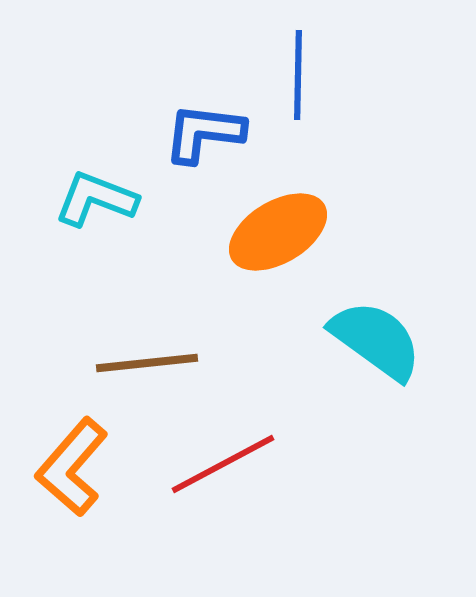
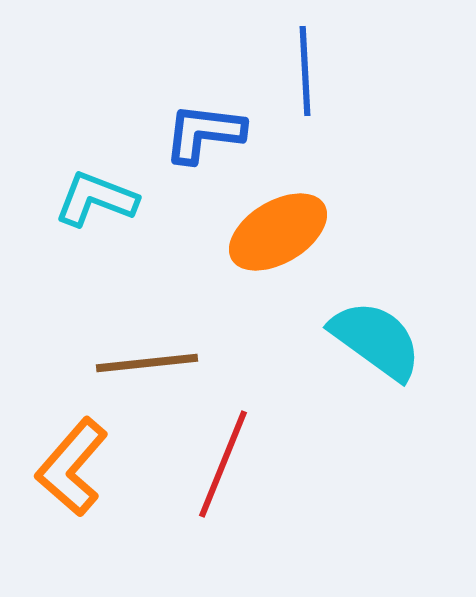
blue line: moved 7 px right, 4 px up; rotated 4 degrees counterclockwise
red line: rotated 40 degrees counterclockwise
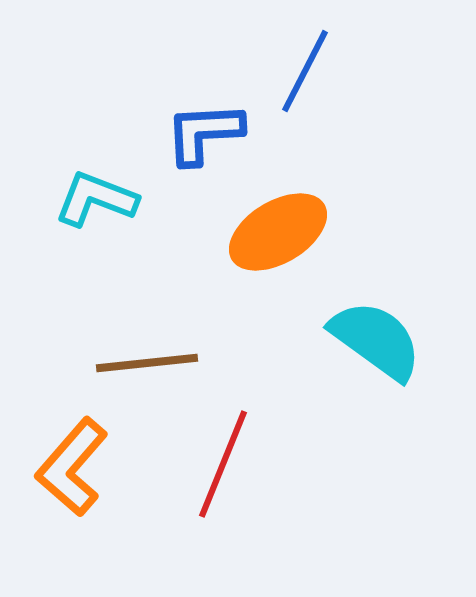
blue line: rotated 30 degrees clockwise
blue L-shape: rotated 10 degrees counterclockwise
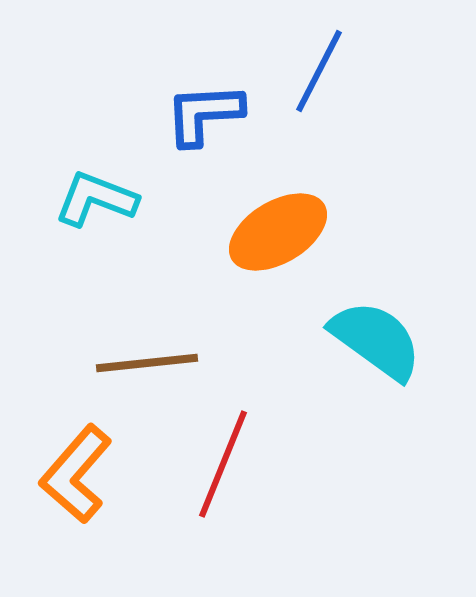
blue line: moved 14 px right
blue L-shape: moved 19 px up
orange L-shape: moved 4 px right, 7 px down
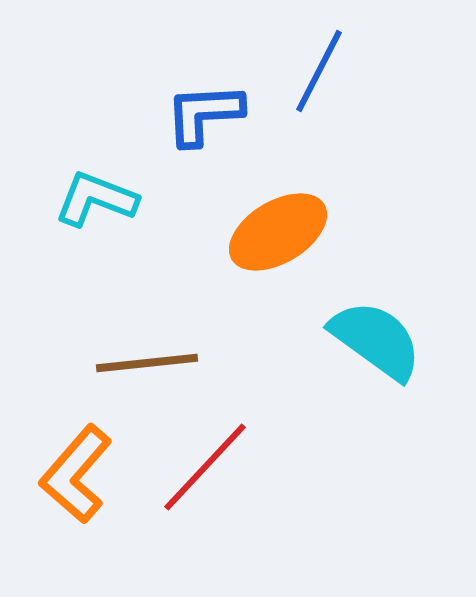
red line: moved 18 px left, 3 px down; rotated 21 degrees clockwise
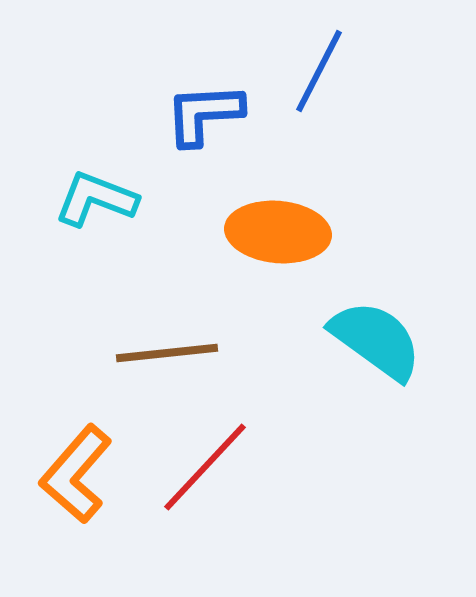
orange ellipse: rotated 36 degrees clockwise
brown line: moved 20 px right, 10 px up
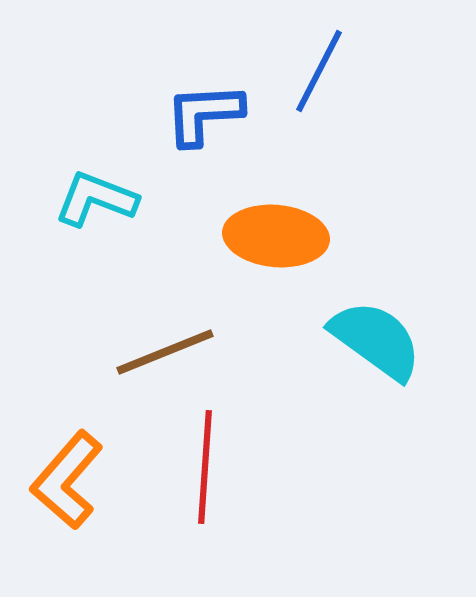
orange ellipse: moved 2 px left, 4 px down
brown line: moved 2 px left, 1 px up; rotated 16 degrees counterclockwise
red line: rotated 39 degrees counterclockwise
orange L-shape: moved 9 px left, 6 px down
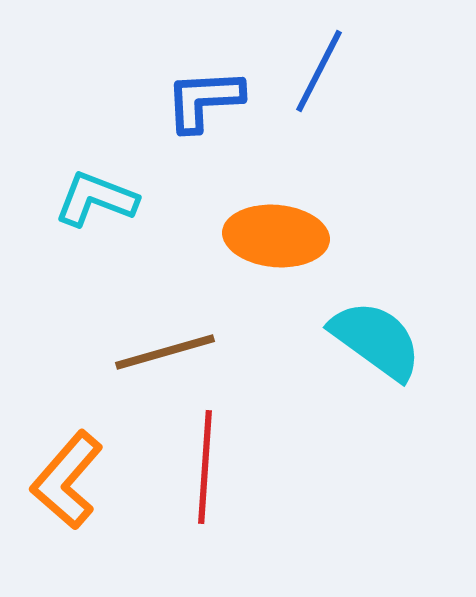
blue L-shape: moved 14 px up
brown line: rotated 6 degrees clockwise
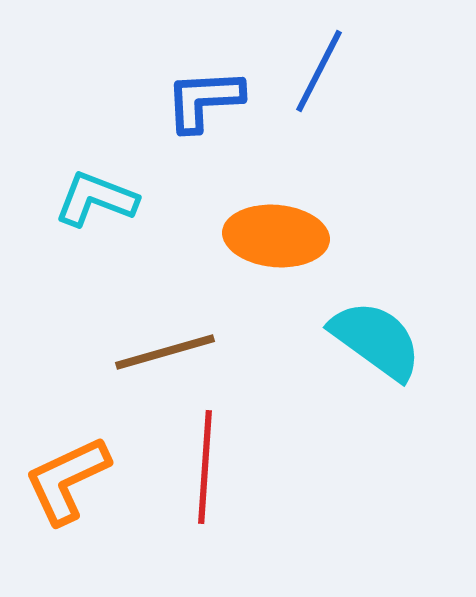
orange L-shape: rotated 24 degrees clockwise
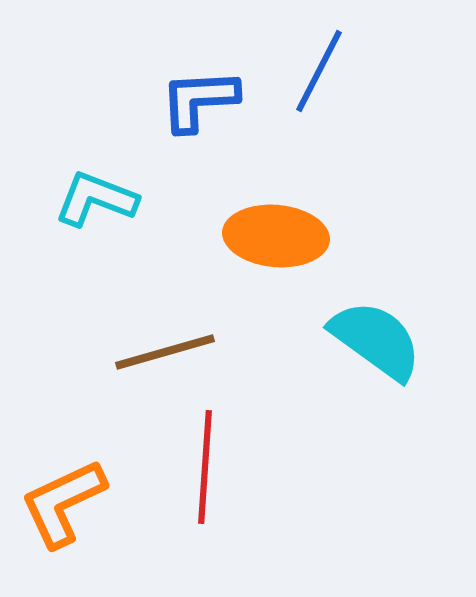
blue L-shape: moved 5 px left
orange L-shape: moved 4 px left, 23 px down
